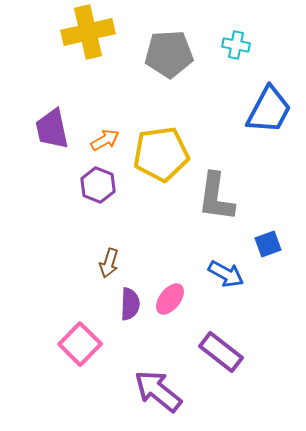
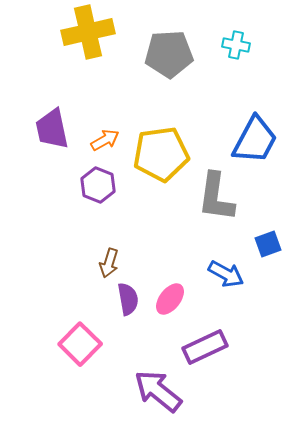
blue trapezoid: moved 14 px left, 30 px down
purple semicircle: moved 2 px left, 5 px up; rotated 12 degrees counterclockwise
purple rectangle: moved 16 px left, 5 px up; rotated 63 degrees counterclockwise
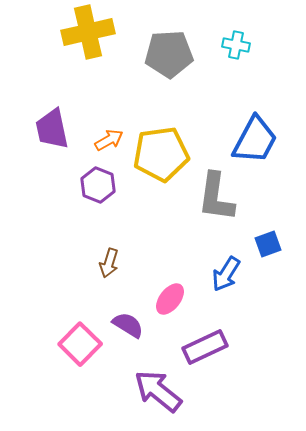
orange arrow: moved 4 px right
blue arrow: rotated 93 degrees clockwise
purple semicircle: moved 26 px down; rotated 48 degrees counterclockwise
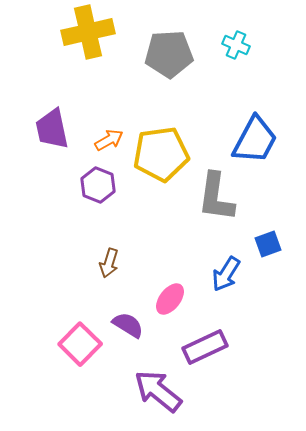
cyan cross: rotated 12 degrees clockwise
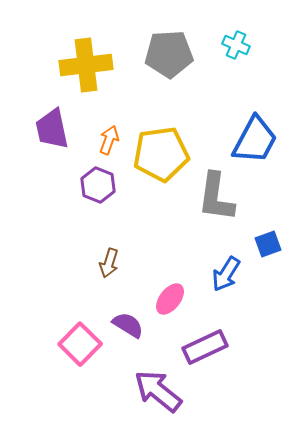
yellow cross: moved 2 px left, 33 px down; rotated 6 degrees clockwise
orange arrow: rotated 40 degrees counterclockwise
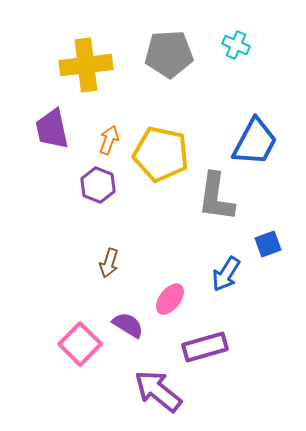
blue trapezoid: moved 2 px down
yellow pentagon: rotated 20 degrees clockwise
purple rectangle: rotated 9 degrees clockwise
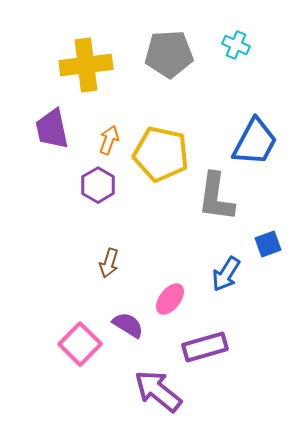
purple hexagon: rotated 8 degrees clockwise
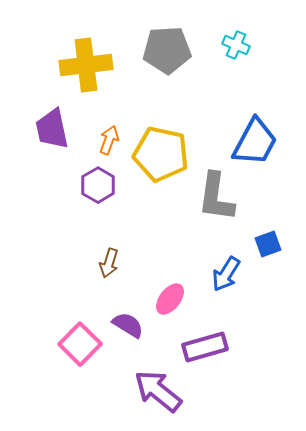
gray pentagon: moved 2 px left, 4 px up
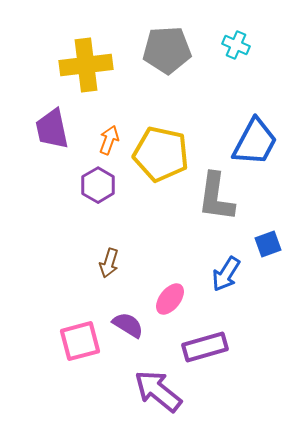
pink square: moved 3 px up; rotated 30 degrees clockwise
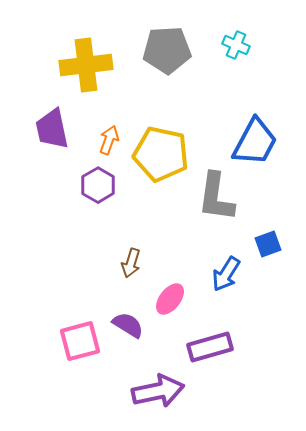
brown arrow: moved 22 px right
purple rectangle: moved 5 px right
purple arrow: rotated 129 degrees clockwise
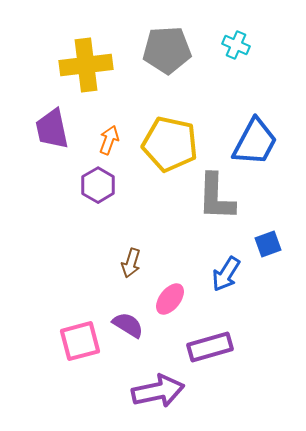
yellow pentagon: moved 9 px right, 10 px up
gray L-shape: rotated 6 degrees counterclockwise
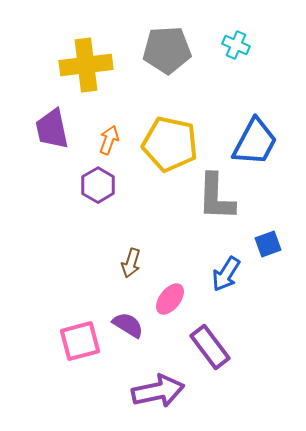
purple rectangle: rotated 69 degrees clockwise
